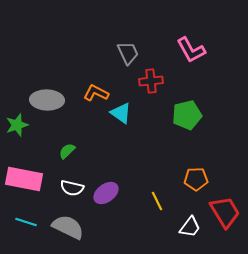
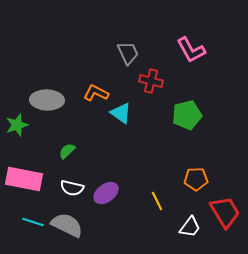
red cross: rotated 20 degrees clockwise
cyan line: moved 7 px right
gray semicircle: moved 1 px left, 2 px up
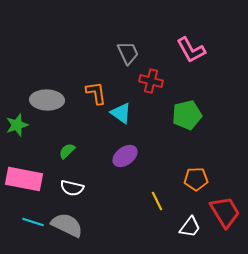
orange L-shape: rotated 55 degrees clockwise
purple ellipse: moved 19 px right, 37 px up
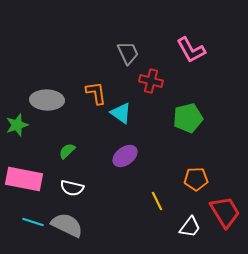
green pentagon: moved 1 px right, 3 px down
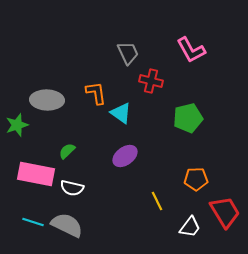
pink rectangle: moved 12 px right, 5 px up
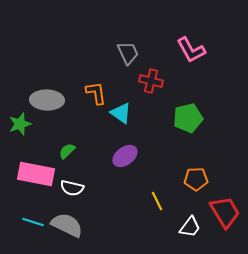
green star: moved 3 px right, 1 px up
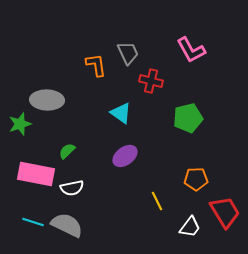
orange L-shape: moved 28 px up
white semicircle: rotated 25 degrees counterclockwise
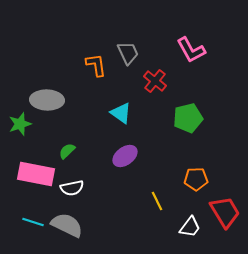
red cross: moved 4 px right; rotated 25 degrees clockwise
